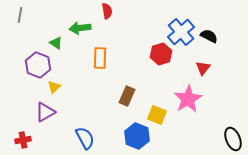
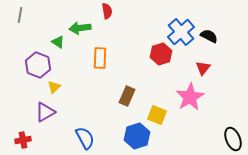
green triangle: moved 2 px right, 1 px up
pink star: moved 2 px right, 2 px up
blue hexagon: rotated 20 degrees clockwise
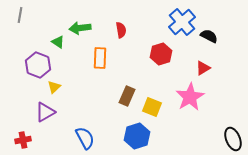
red semicircle: moved 14 px right, 19 px down
blue cross: moved 1 px right, 10 px up
red triangle: rotated 21 degrees clockwise
yellow square: moved 5 px left, 8 px up
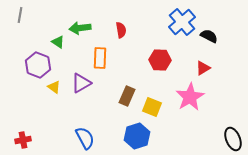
red hexagon: moved 1 px left, 6 px down; rotated 20 degrees clockwise
yellow triangle: rotated 40 degrees counterclockwise
purple triangle: moved 36 px right, 29 px up
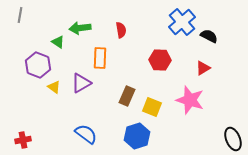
pink star: moved 3 px down; rotated 24 degrees counterclockwise
blue semicircle: moved 1 px right, 4 px up; rotated 25 degrees counterclockwise
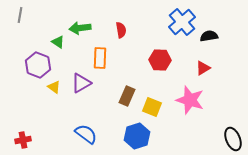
black semicircle: rotated 36 degrees counterclockwise
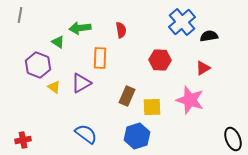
yellow square: rotated 24 degrees counterclockwise
